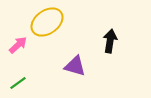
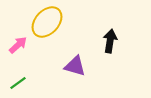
yellow ellipse: rotated 12 degrees counterclockwise
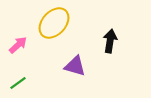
yellow ellipse: moved 7 px right, 1 px down
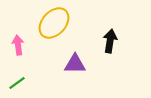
pink arrow: rotated 54 degrees counterclockwise
purple triangle: moved 2 px up; rotated 15 degrees counterclockwise
green line: moved 1 px left
